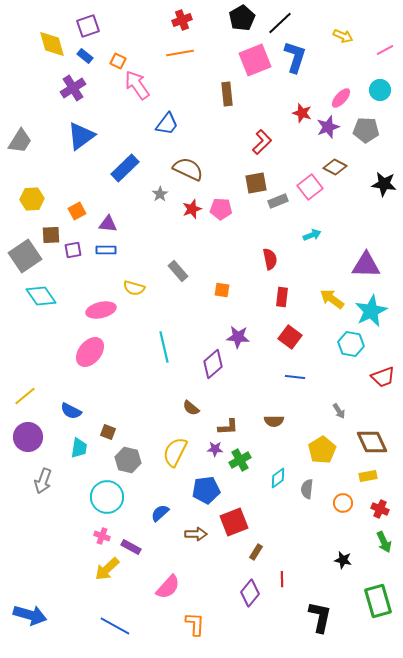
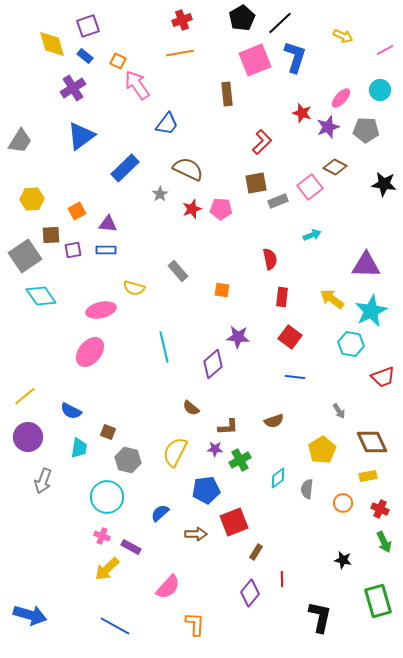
brown semicircle at (274, 421): rotated 18 degrees counterclockwise
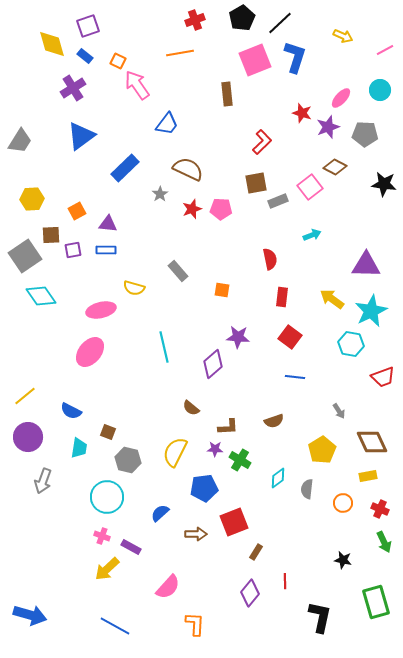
red cross at (182, 20): moved 13 px right
gray pentagon at (366, 130): moved 1 px left, 4 px down
green cross at (240, 460): rotated 30 degrees counterclockwise
blue pentagon at (206, 490): moved 2 px left, 2 px up
red line at (282, 579): moved 3 px right, 2 px down
green rectangle at (378, 601): moved 2 px left, 1 px down
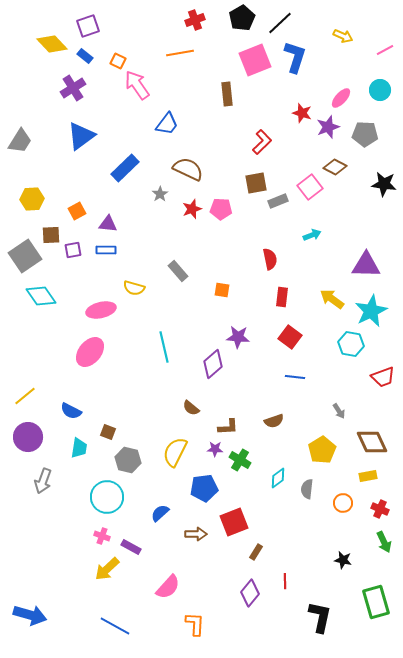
yellow diamond at (52, 44): rotated 28 degrees counterclockwise
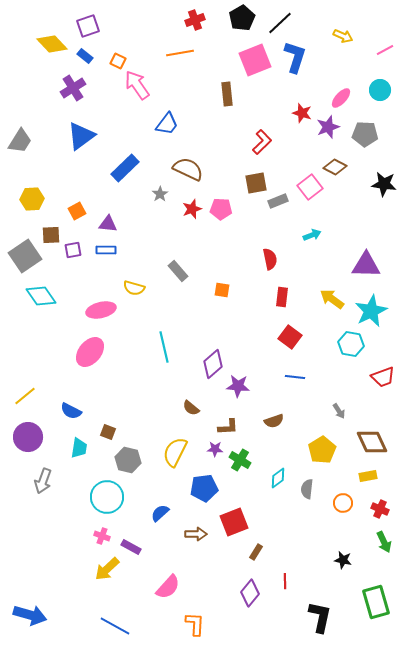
purple star at (238, 337): moved 49 px down
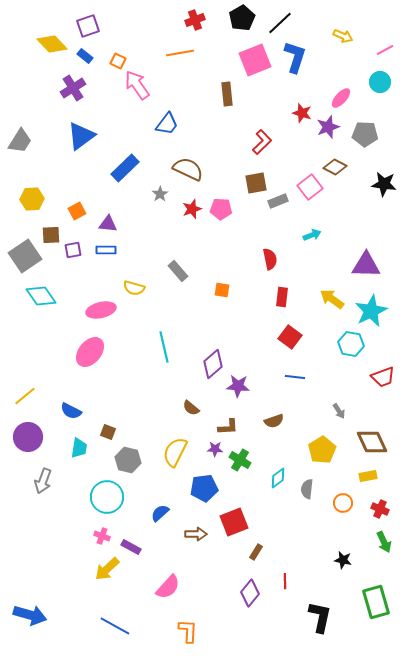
cyan circle at (380, 90): moved 8 px up
orange L-shape at (195, 624): moved 7 px left, 7 px down
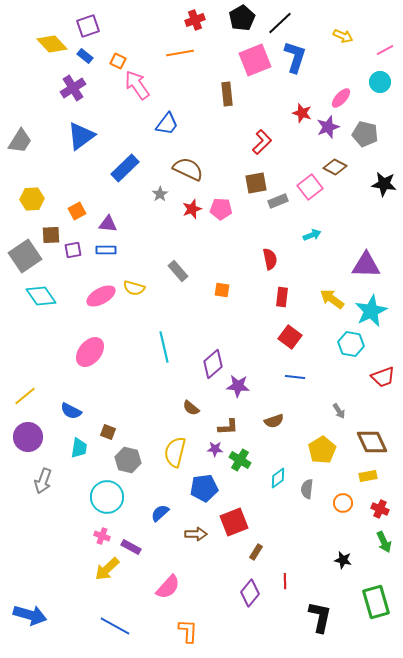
gray pentagon at (365, 134): rotated 10 degrees clockwise
pink ellipse at (101, 310): moved 14 px up; rotated 16 degrees counterclockwise
yellow semicircle at (175, 452): rotated 12 degrees counterclockwise
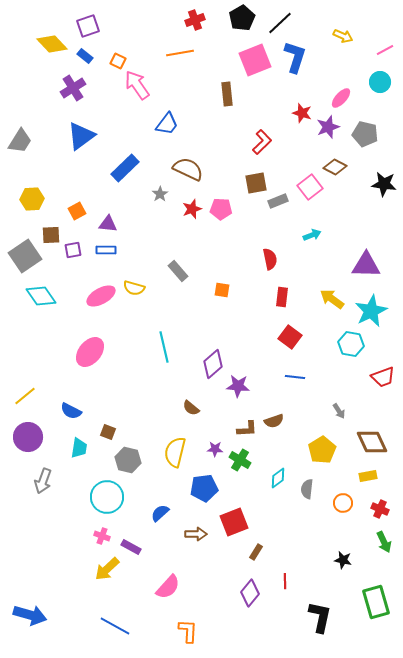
brown L-shape at (228, 427): moved 19 px right, 2 px down
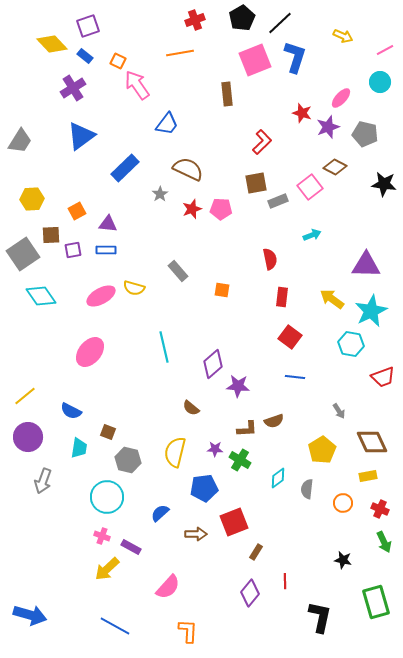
gray square at (25, 256): moved 2 px left, 2 px up
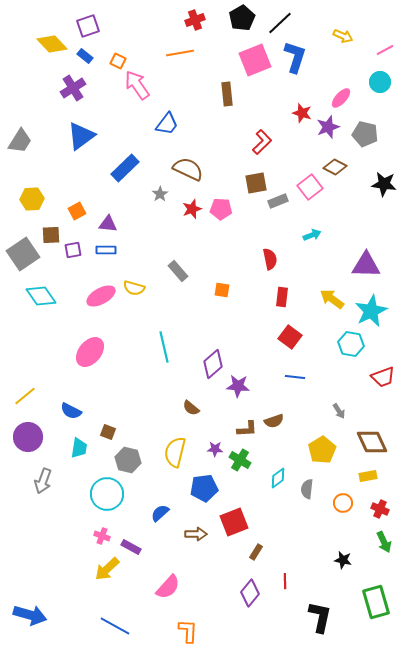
cyan circle at (107, 497): moved 3 px up
